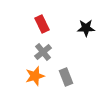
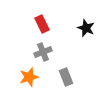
black star: rotated 24 degrees clockwise
gray cross: rotated 18 degrees clockwise
orange star: moved 6 px left, 1 px down
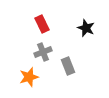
gray rectangle: moved 2 px right, 11 px up
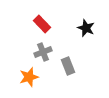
red rectangle: rotated 18 degrees counterclockwise
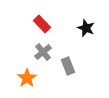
gray cross: rotated 18 degrees counterclockwise
orange star: moved 2 px left, 1 px down; rotated 18 degrees counterclockwise
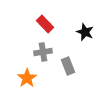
red rectangle: moved 3 px right
black star: moved 1 px left, 4 px down
gray cross: rotated 30 degrees clockwise
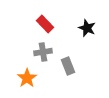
black star: moved 2 px right, 4 px up
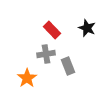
red rectangle: moved 7 px right, 6 px down
gray cross: moved 3 px right, 2 px down
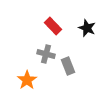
red rectangle: moved 1 px right, 4 px up
gray cross: rotated 24 degrees clockwise
orange star: moved 2 px down
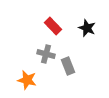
orange star: rotated 24 degrees counterclockwise
